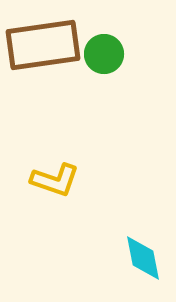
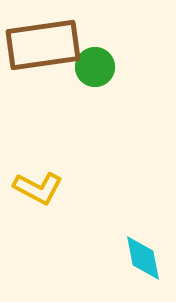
green circle: moved 9 px left, 13 px down
yellow L-shape: moved 17 px left, 8 px down; rotated 9 degrees clockwise
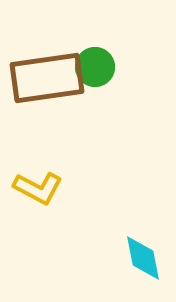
brown rectangle: moved 4 px right, 33 px down
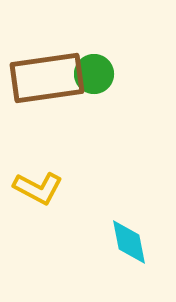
green circle: moved 1 px left, 7 px down
cyan diamond: moved 14 px left, 16 px up
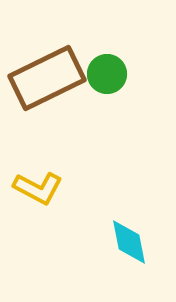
green circle: moved 13 px right
brown rectangle: rotated 18 degrees counterclockwise
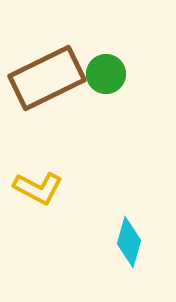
green circle: moved 1 px left
cyan diamond: rotated 27 degrees clockwise
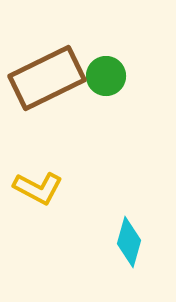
green circle: moved 2 px down
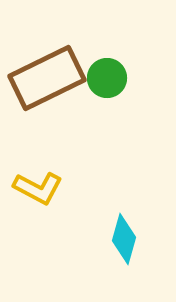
green circle: moved 1 px right, 2 px down
cyan diamond: moved 5 px left, 3 px up
